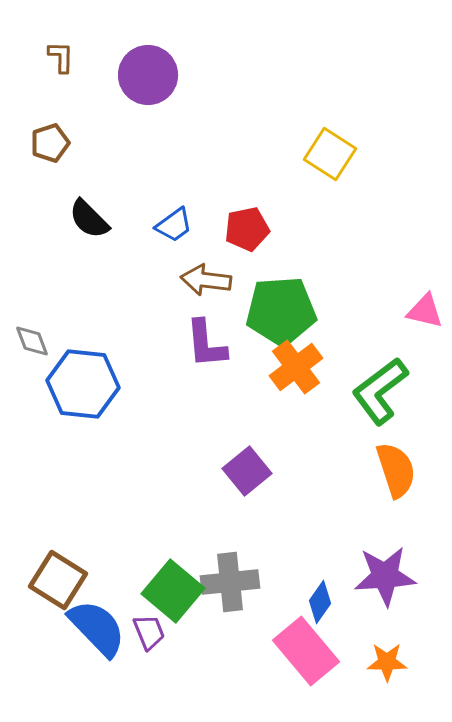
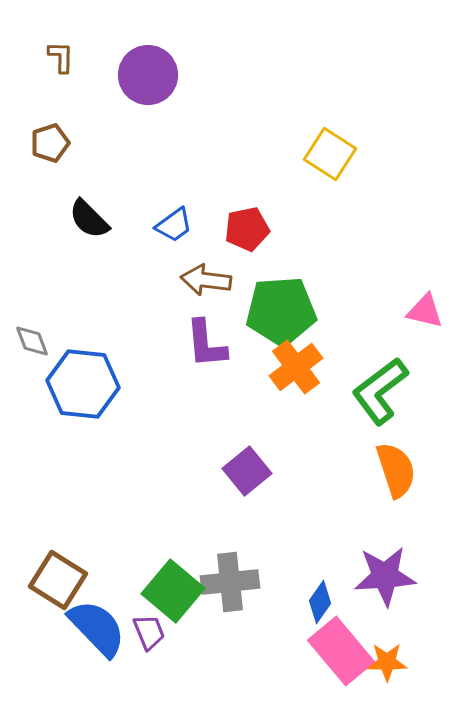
pink rectangle: moved 35 px right
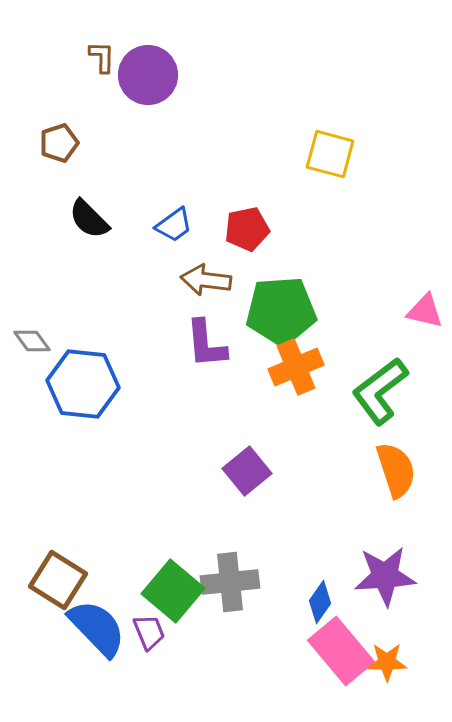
brown L-shape: moved 41 px right
brown pentagon: moved 9 px right
yellow square: rotated 18 degrees counterclockwise
gray diamond: rotated 15 degrees counterclockwise
orange cross: rotated 14 degrees clockwise
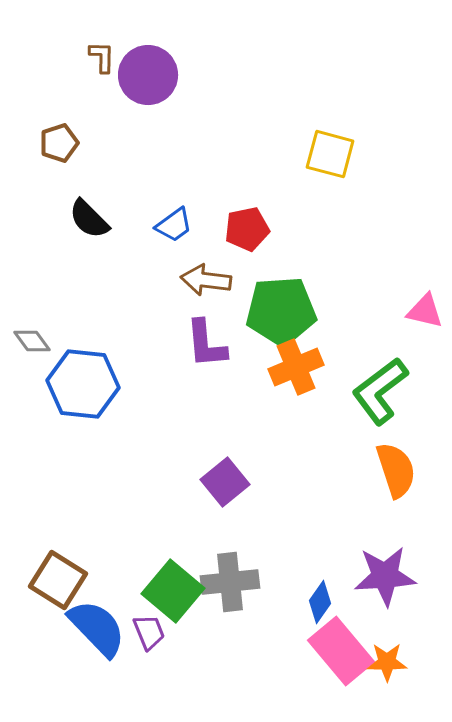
purple square: moved 22 px left, 11 px down
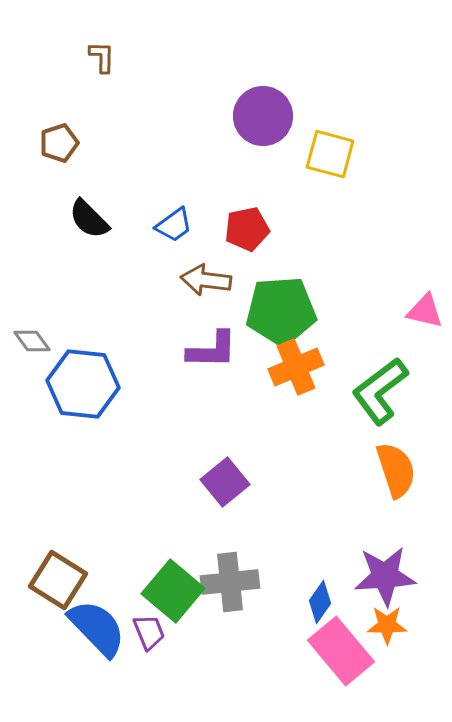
purple circle: moved 115 px right, 41 px down
purple L-shape: moved 6 px right, 6 px down; rotated 84 degrees counterclockwise
orange star: moved 37 px up
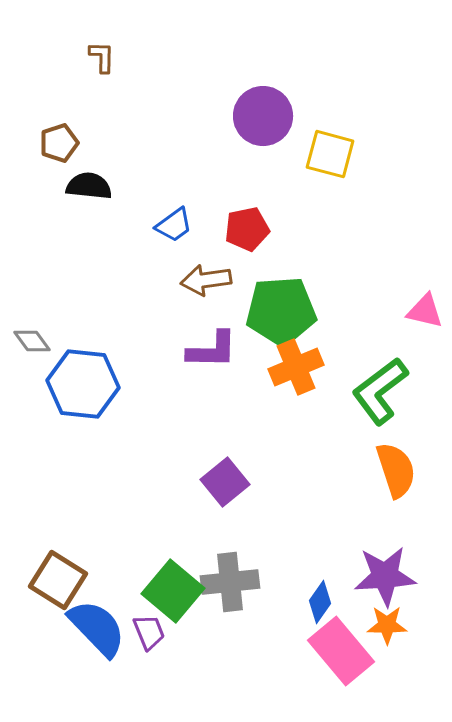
black semicircle: moved 33 px up; rotated 141 degrees clockwise
brown arrow: rotated 15 degrees counterclockwise
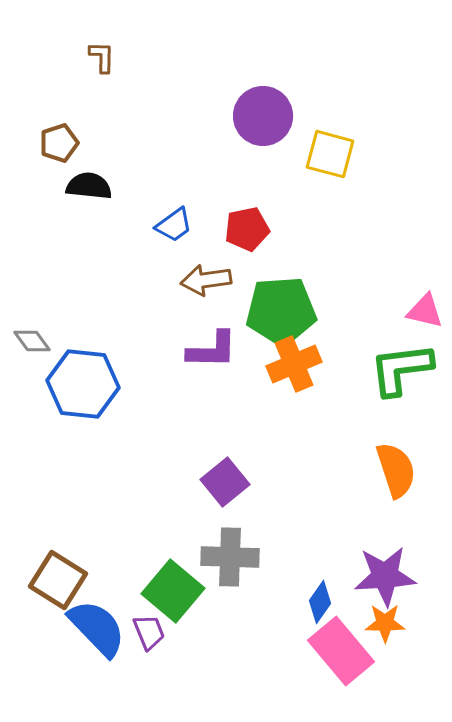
orange cross: moved 2 px left, 3 px up
green L-shape: moved 21 px right, 22 px up; rotated 30 degrees clockwise
gray cross: moved 25 px up; rotated 8 degrees clockwise
orange star: moved 2 px left, 2 px up
